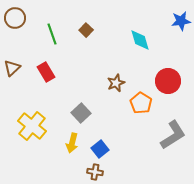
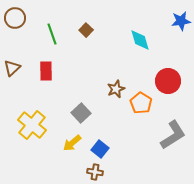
red rectangle: moved 1 px up; rotated 30 degrees clockwise
brown star: moved 6 px down
yellow cross: moved 1 px up
yellow arrow: rotated 36 degrees clockwise
blue square: rotated 12 degrees counterclockwise
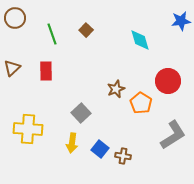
yellow cross: moved 4 px left, 4 px down; rotated 36 degrees counterclockwise
yellow arrow: rotated 42 degrees counterclockwise
brown cross: moved 28 px right, 16 px up
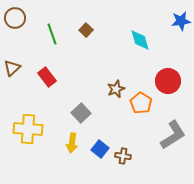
red rectangle: moved 1 px right, 6 px down; rotated 36 degrees counterclockwise
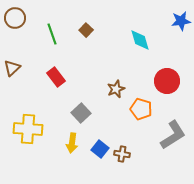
red rectangle: moved 9 px right
red circle: moved 1 px left
orange pentagon: moved 6 px down; rotated 15 degrees counterclockwise
brown cross: moved 1 px left, 2 px up
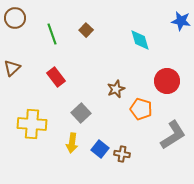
blue star: rotated 18 degrees clockwise
yellow cross: moved 4 px right, 5 px up
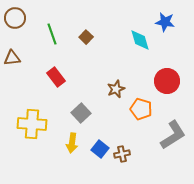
blue star: moved 16 px left, 1 px down
brown square: moved 7 px down
brown triangle: moved 10 px up; rotated 36 degrees clockwise
brown cross: rotated 21 degrees counterclockwise
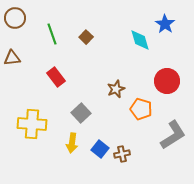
blue star: moved 2 px down; rotated 24 degrees clockwise
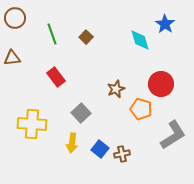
red circle: moved 6 px left, 3 px down
